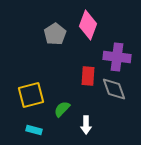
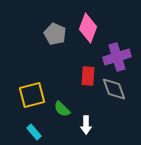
pink diamond: moved 3 px down
gray pentagon: rotated 15 degrees counterclockwise
purple cross: rotated 24 degrees counterclockwise
yellow square: moved 1 px right
green semicircle: rotated 90 degrees counterclockwise
cyan rectangle: moved 2 px down; rotated 35 degrees clockwise
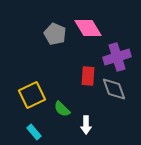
pink diamond: rotated 52 degrees counterclockwise
yellow square: rotated 12 degrees counterclockwise
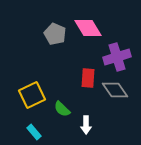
red rectangle: moved 2 px down
gray diamond: moved 1 px right, 1 px down; rotated 16 degrees counterclockwise
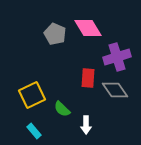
cyan rectangle: moved 1 px up
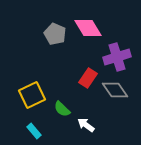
red rectangle: rotated 30 degrees clockwise
white arrow: rotated 126 degrees clockwise
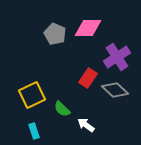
pink diamond: rotated 60 degrees counterclockwise
purple cross: rotated 16 degrees counterclockwise
gray diamond: rotated 12 degrees counterclockwise
cyan rectangle: rotated 21 degrees clockwise
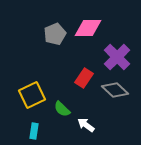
gray pentagon: rotated 25 degrees clockwise
purple cross: rotated 12 degrees counterclockwise
red rectangle: moved 4 px left
cyan rectangle: rotated 28 degrees clockwise
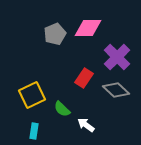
gray diamond: moved 1 px right
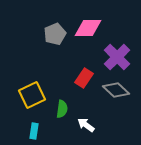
green semicircle: rotated 126 degrees counterclockwise
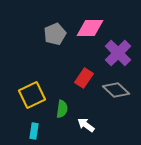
pink diamond: moved 2 px right
purple cross: moved 1 px right, 4 px up
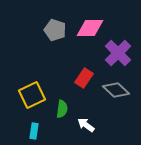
gray pentagon: moved 4 px up; rotated 30 degrees counterclockwise
